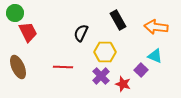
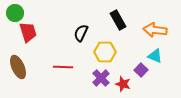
orange arrow: moved 1 px left, 3 px down
red trapezoid: rotated 10 degrees clockwise
purple cross: moved 2 px down
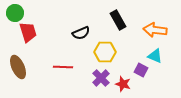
black semicircle: rotated 138 degrees counterclockwise
purple square: rotated 16 degrees counterclockwise
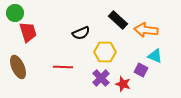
black rectangle: rotated 18 degrees counterclockwise
orange arrow: moved 9 px left
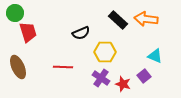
orange arrow: moved 11 px up
purple square: moved 3 px right, 6 px down; rotated 24 degrees clockwise
purple cross: rotated 12 degrees counterclockwise
